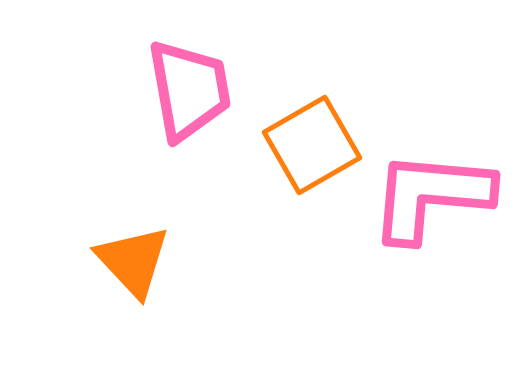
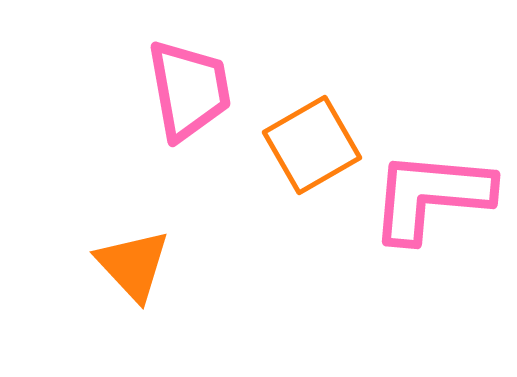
orange triangle: moved 4 px down
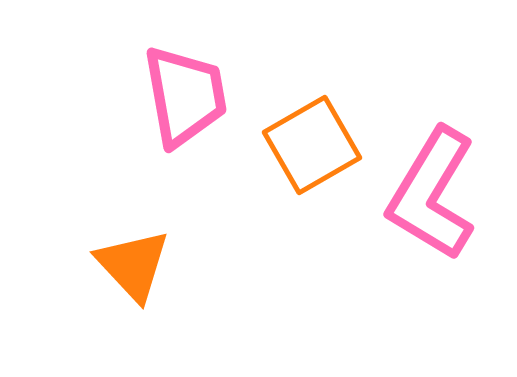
pink trapezoid: moved 4 px left, 6 px down
pink L-shape: moved 1 px right, 2 px up; rotated 64 degrees counterclockwise
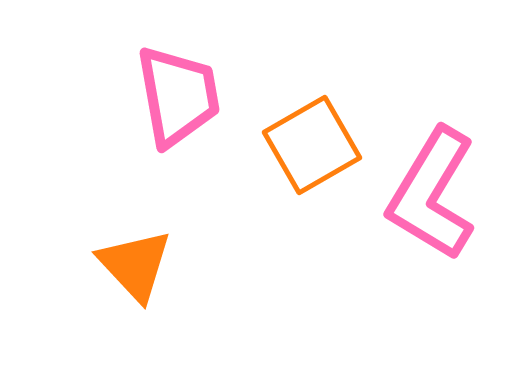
pink trapezoid: moved 7 px left
orange triangle: moved 2 px right
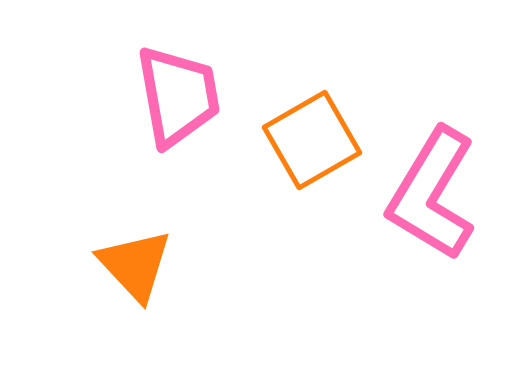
orange square: moved 5 px up
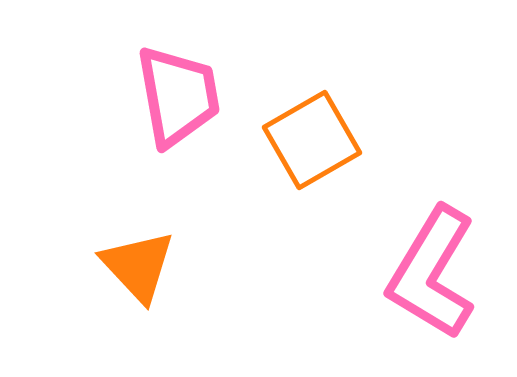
pink L-shape: moved 79 px down
orange triangle: moved 3 px right, 1 px down
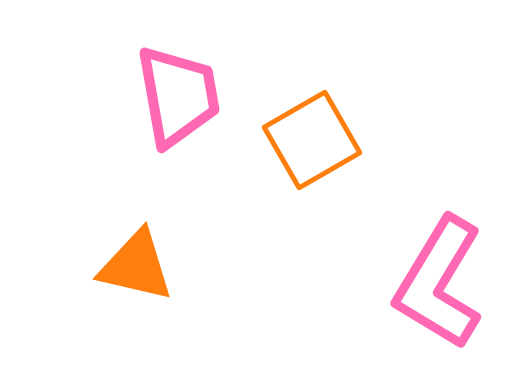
orange triangle: moved 2 px left; rotated 34 degrees counterclockwise
pink L-shape: moved 7 px right, 10 px down
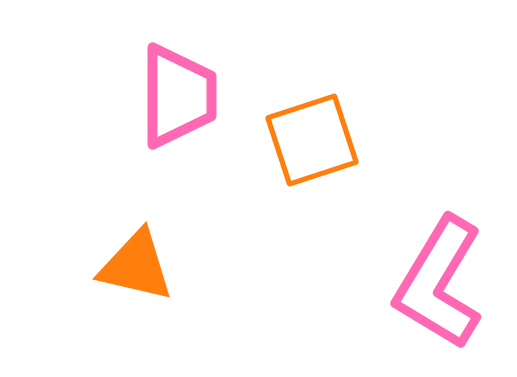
pink trapezoid: rotated 10 degrees clockwise
orange square: rotated 12 degrees clockwise
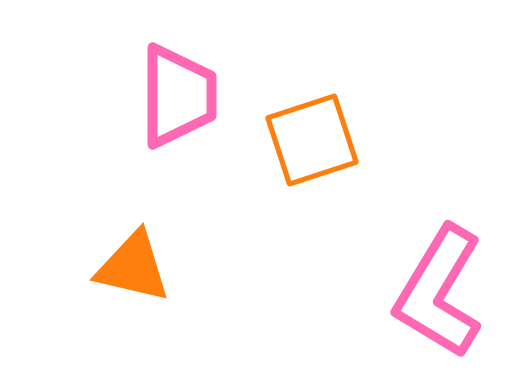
orange triangle: moved 3 px left, 1 px down
pink L-shape: moved 9 px down
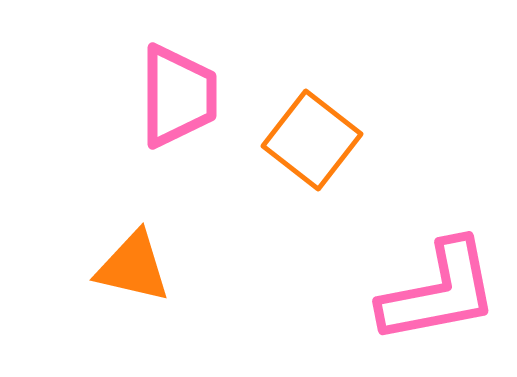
orange square: rotated 34 degrees counterclockwise
pink L-shape: rotated 132 degrees counterclockwise
